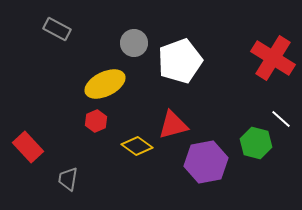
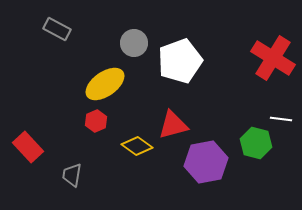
yellow ellipse: rotated 9 degrees counterclockwise
white line: rotated 35 degrees counterclockwise
gray trapezoid: moved 4 px right, 4 px up
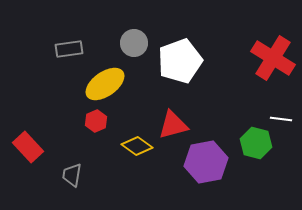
gray rectangle: moved 12 px right, 20 px down; rotated 36 degrees counterclockwise
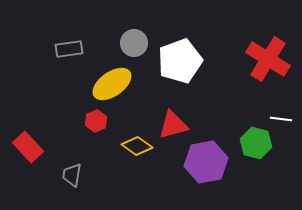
red cross: moved 5 px left, 1 px down
yellow ellipse: moved 7 px right
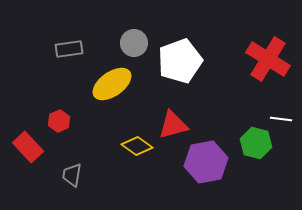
red hexagon: moved 37 px left
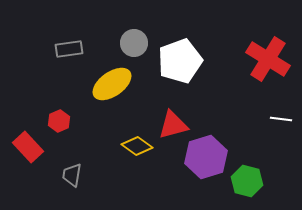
green hexagon: moved 9 px left, 38 px down
purple hexagon: moved 5 px up; rotated 6 degrees counterclockwise
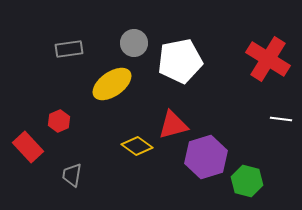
white pentagon: rotated 9 degrees clockwise
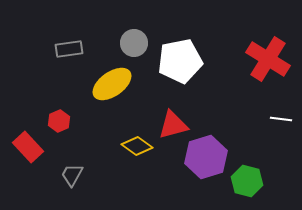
gray trapezoid: rotated 20 degrees clockwise
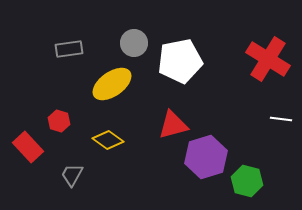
red hexagon: rotated 20 degrees counterclockwise
yellow diamond: moved 29 px left, 6 px up
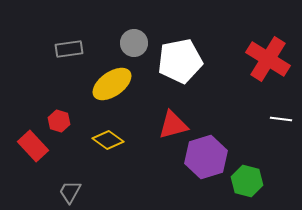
red rectangle: moved 5 px right, 1 px up
gray trapezoid: moved 2 px left, 17 px down
